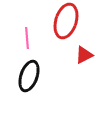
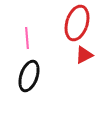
red ellipse: moved 11 px right, 2 px down
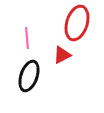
red triangle: moved 22 px left
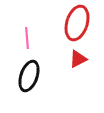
red triangle: moved 16 px right, 4 px down
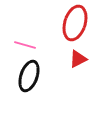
red ellipse: moved 2 px left
pink line: moved 2 px left, 7 px down; rotated 70 degrees counterclockwise
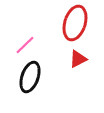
pink line: rotated 60 degrees counterclockwise
black ellipse: moved 1 px right, 1 px down
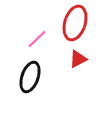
pink line: moved 12 px right, 6 px up
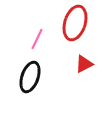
pink line: rotated 20 degrees counterclockwise
red triangle: moved 6 px right, 5 px down
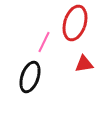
pink line: moved 7 px right, 3 px down
red triangle: rotated 18 degrees clockwise
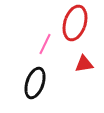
pink line: moved 1 px right, 2 px down
black ellipse: moved 5 px right, 6 px down
